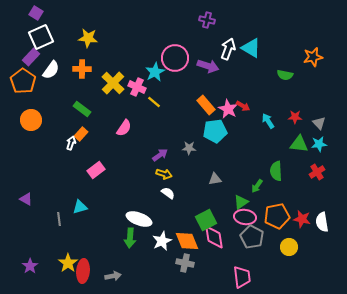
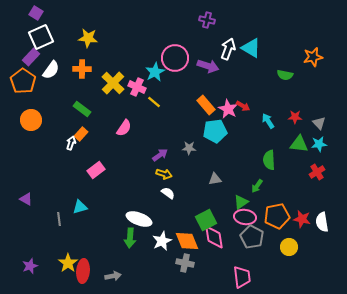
green semicircle at (276, 171): moved 7 px left, 11 px up
purple star at (30, 266): rotated 14 degrees clockwise
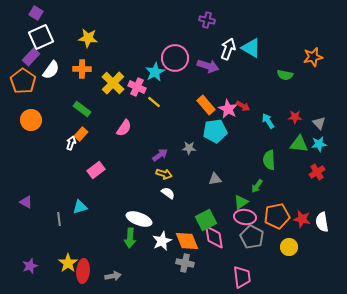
purple triangle at (26, 199): moved 3 px down
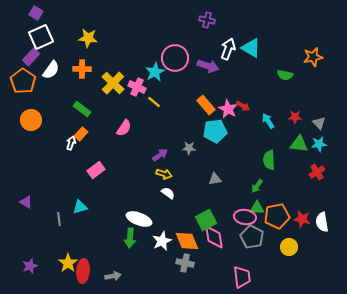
green triangle at (241, 202): moved 16 px right, 6 px down; rotated 35 degrees clockwise
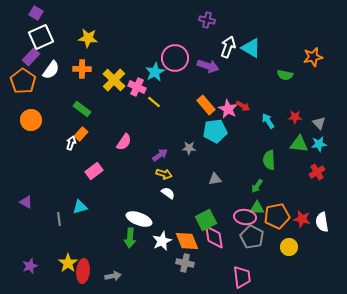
white arrow at (228, 49): moved 2 px up
yellow cross at (113, 83): moved 1 px right, 3 px up
pink semicircle at (124, 128): moved 14 px down
pink rectangle at (96, 170): moved 2 px left, 1 px down
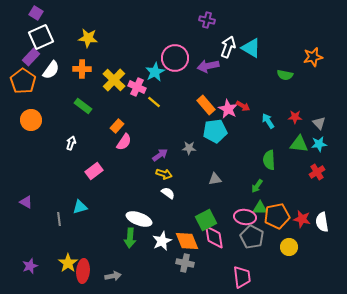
purple arrow at (208, 66): rotated 150 degrees clockwise
green rectangle at (82, 109): moved 1 px right, 3 px up
orange rectangle at (81, 134): moved 36 px right, 8 px up
green triangle at (257, 208): moved 3 px right
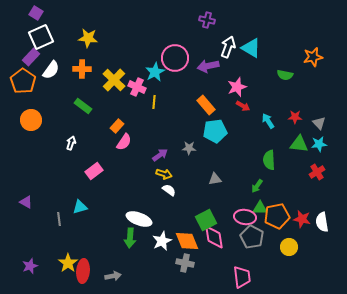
yellow line at (154, 102): rotated 56 degrees clockwise
pink star at (228, 109): moved 9 px right, 22 px up; rotated 24 degrees clockwise
white semicircle at (168, 193): moved 1 px right, 3 px up
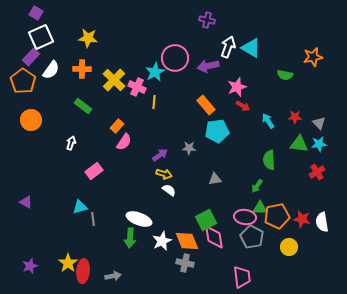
cyan pentagon at (215, 131): moved 2 px right
gray line at (59, 219): moved 34 px right
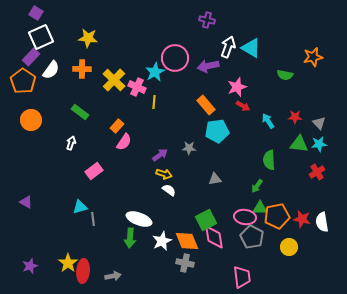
green rectangle at (83, 106): moved 3 px left, 6 px down
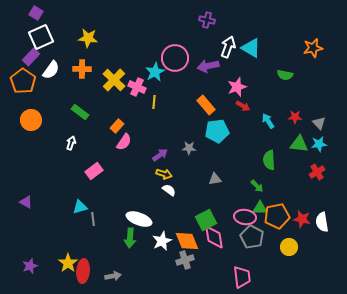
orange star at (313, 57): moved 9 px up
green arrow at (257, 186): rotated 80 degrees counterclockwise
gray cross at (185, 263): moved 3 px up; rotated 30 degrees counterclockwise
